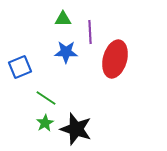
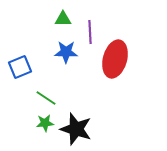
green star: rotated 24 degrees clockwise
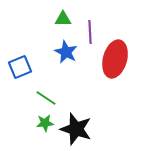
blue star: rotated 25 degrees clockwise
